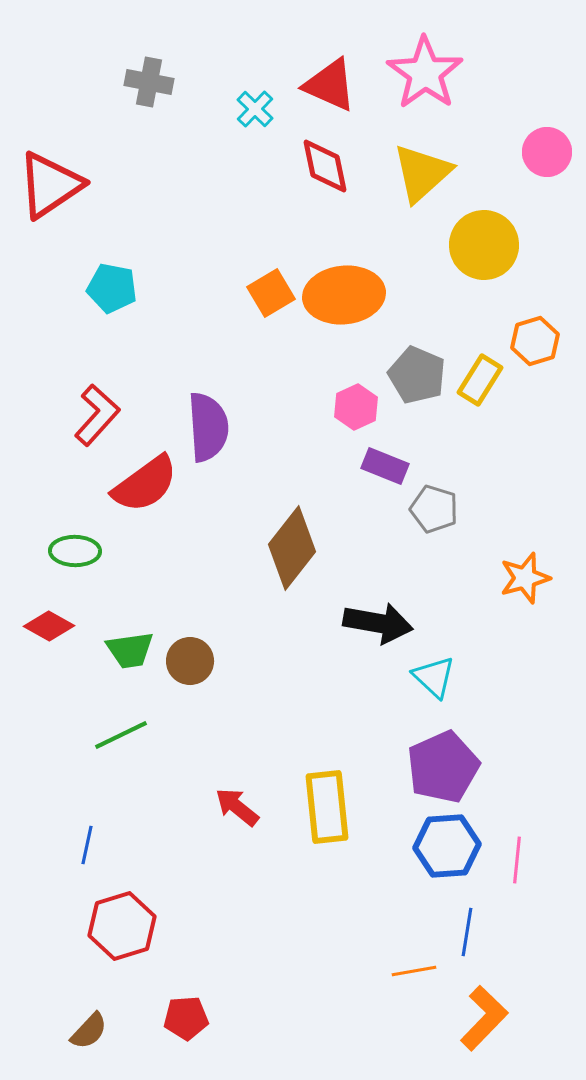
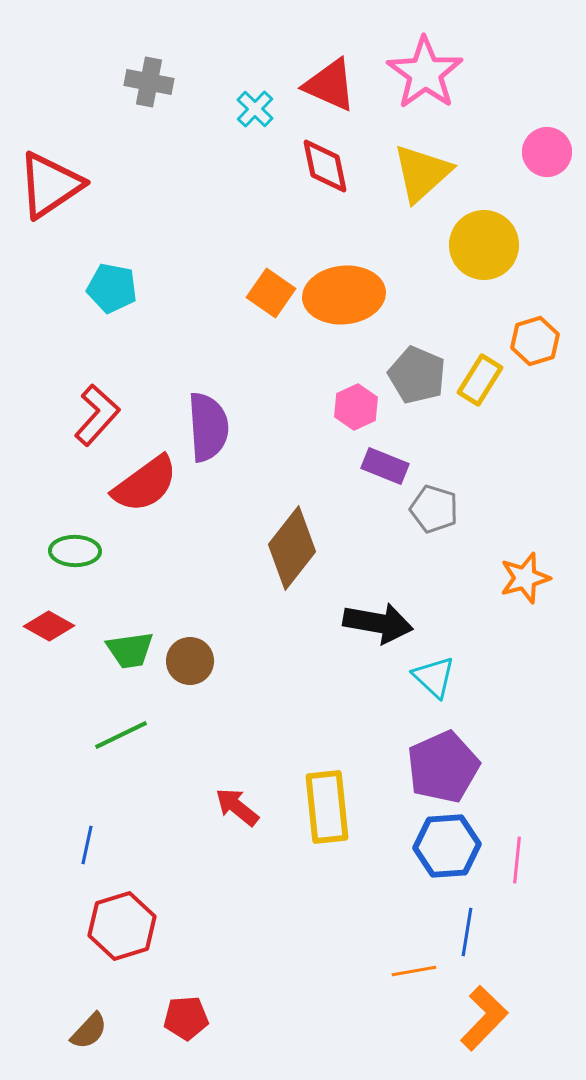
orange square at (271, 293): rotated 24 degrees counterclockwise
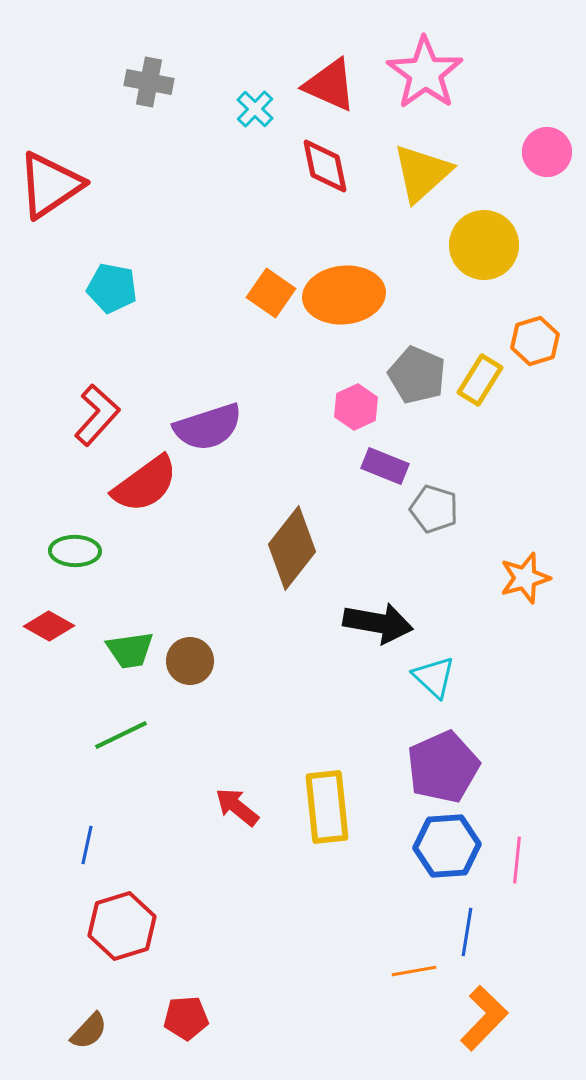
purple semicircle at (208, 427): rotated 76 degrees clockwise
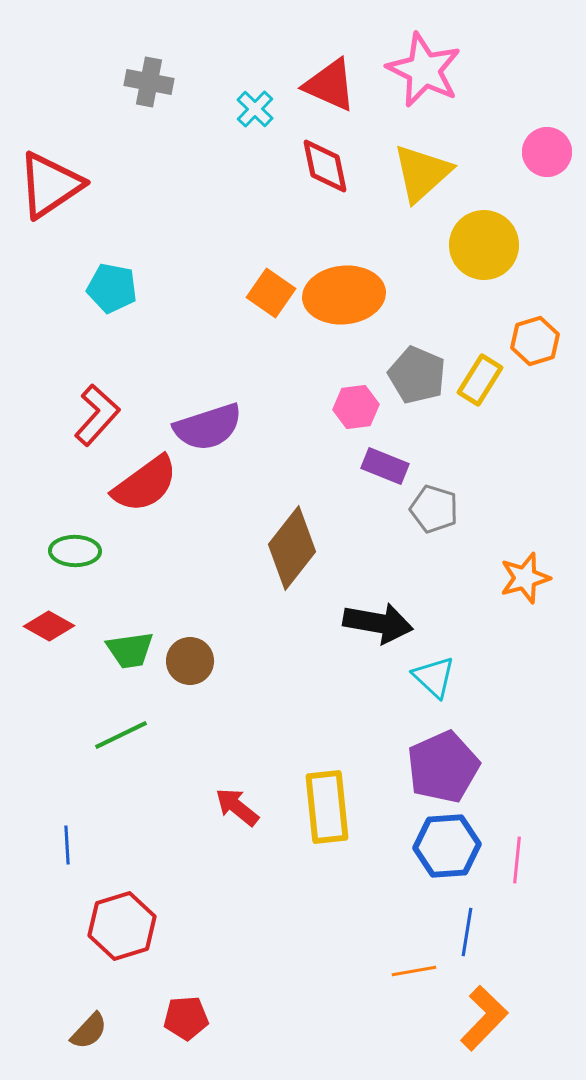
pink star at (425, 73): moved 1 px left, 3 px up; rotated 10 degrees counterclockwise
pink hexagon at (356, 407): rotated 18 degrees clockwise
blue line at (87, 845): moved 20 px left; rotated 15 degrees counterclockwise
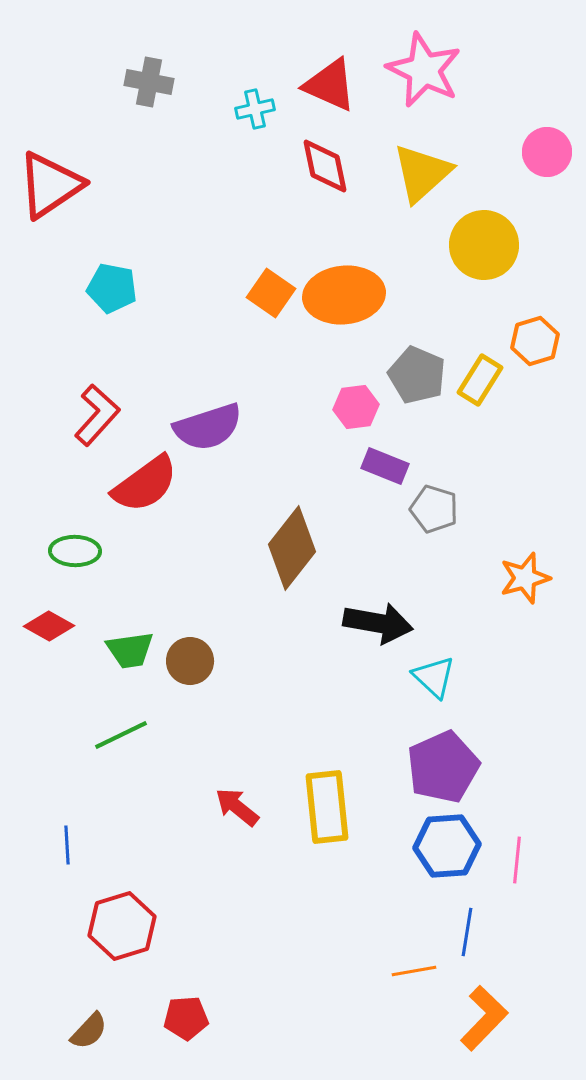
cyan cross at (255, 109): rotated 33 degrees clockwise
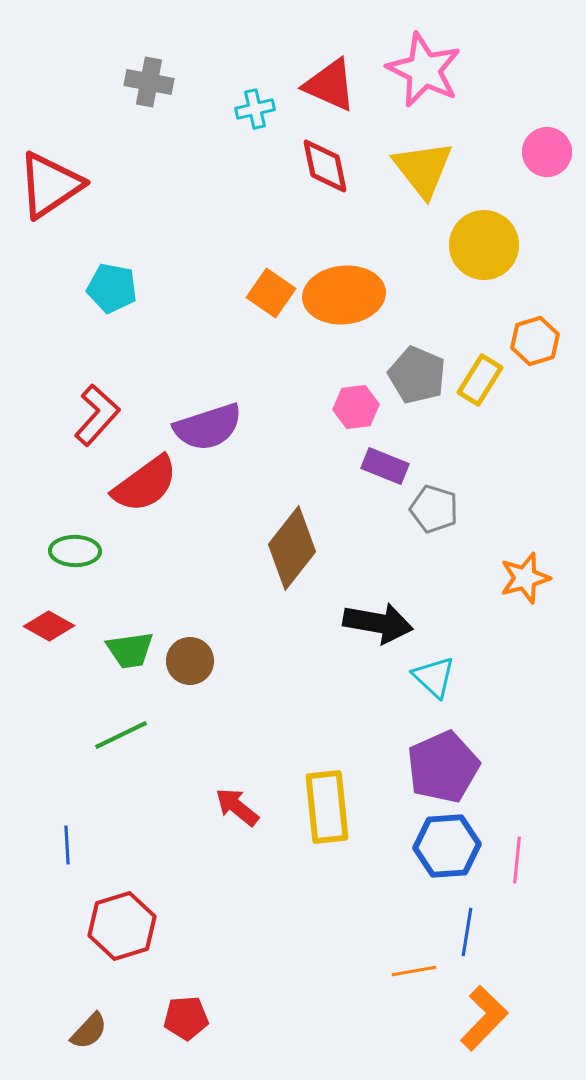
yellow triangle at (422, 173): moved 1 px right, 4 px up; rotated 26 degrees counterclockwise
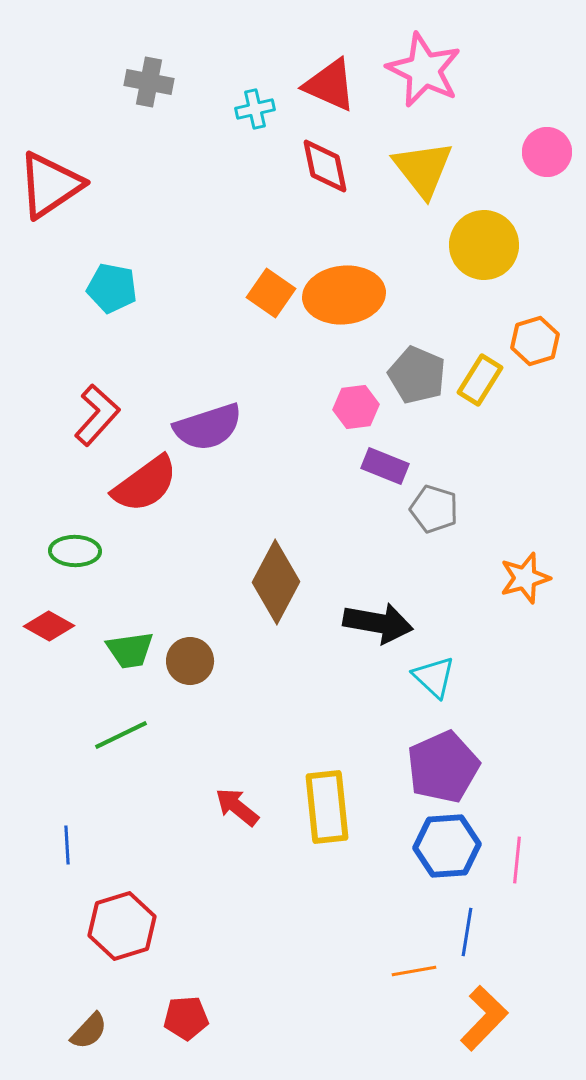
brown diamond at (292, 548): moved 16 px left, 34 px down; rotated 10 degrees counterclockwise
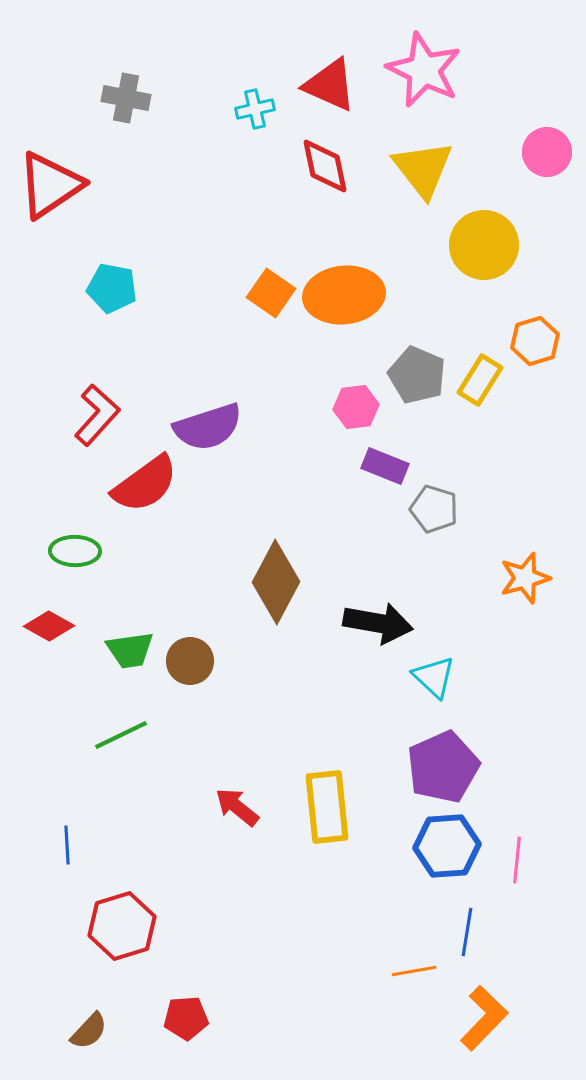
gray cross at (149, 82): moved 23 px left, 16 px down
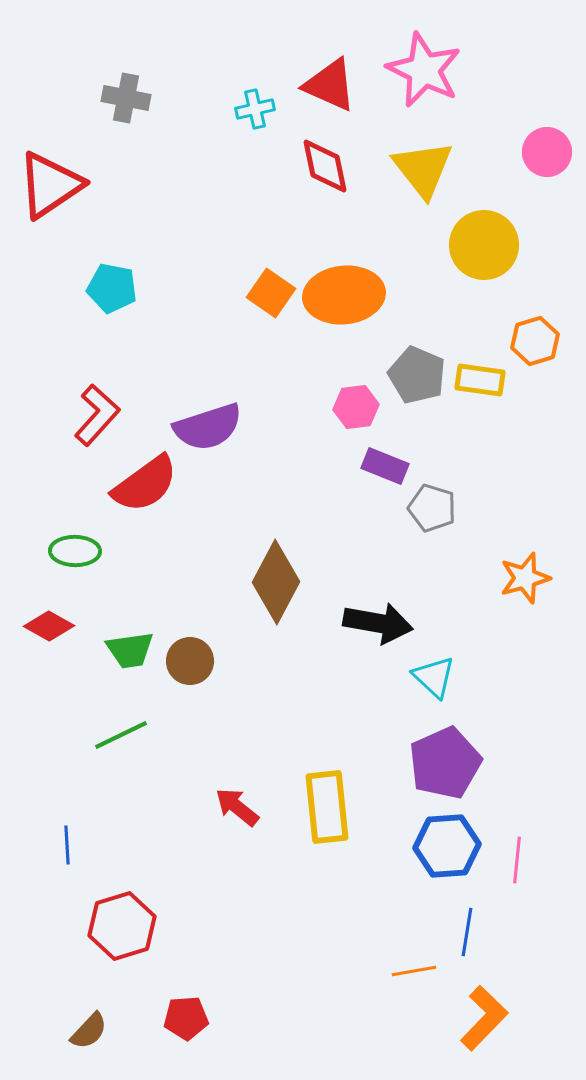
yellow rectangle at (480, 380): rotated 66 degrees clockwise
gray pentagon at (434, 509): moved 2 px left, 1 px up
purple pentagon at (443, 767): moved 2 px right, 4 px up
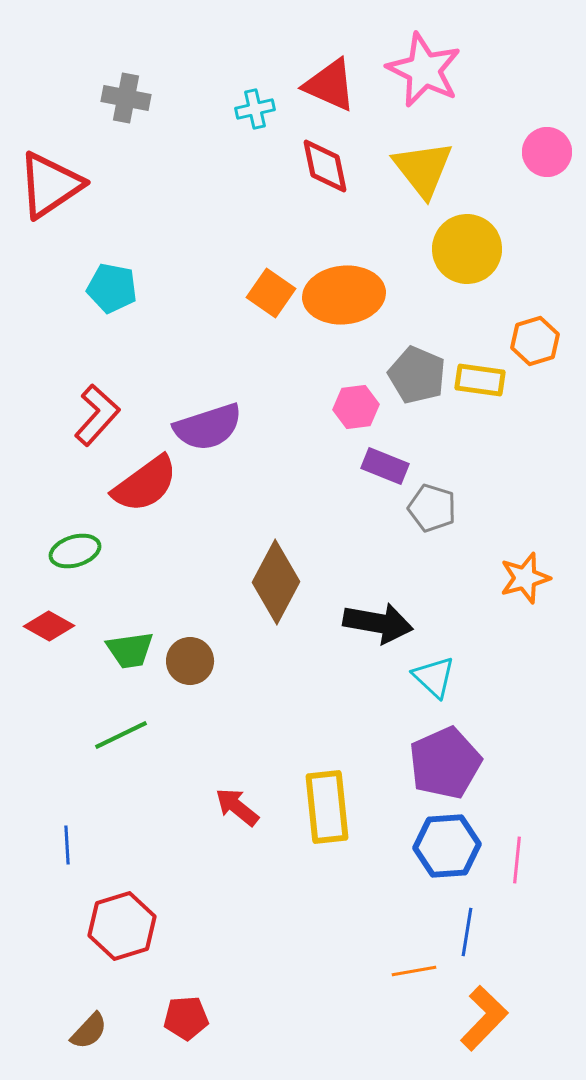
yellow circle at (484, 245): moved 17 px left, 4 px down
green ellipse at (75, 551): rotated 18 degrees counterclockwise
